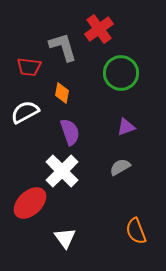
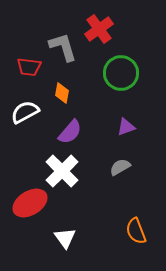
purple semicircle: rotated 60 degrees clockwise
red ellipse: rotated 12 degrees clockwise
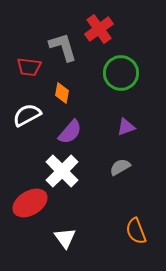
white semicircle: moved 2 px right, 3 px down
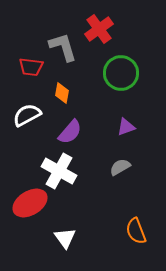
red trapezoid: moved 2 px right
white cross: moved 3 px left; rotated 16 degrees counterclockwise
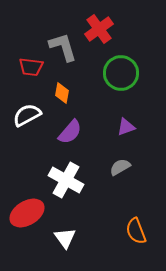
white cross: moved 7 px right, 9 px down
red ellipse: moved 3 px left, 10 px down
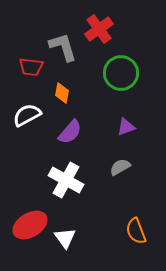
red ellipse: moved 3 px right, 12 px down
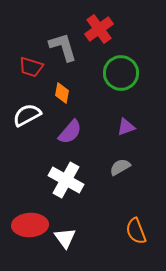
red trapezoid: rotated 10 degrees clockwise
red ellipse: rotated 28 degrees clockwise
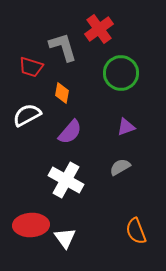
red ellipse: moved 1 px right
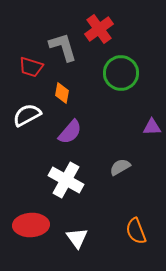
purple triangle: moved 26 px right; rotated 18 degrees clockwise
white triangle: moved 12 px right
